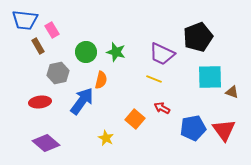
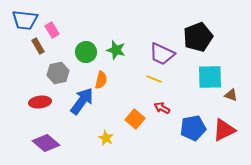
green star: moved 2 px up
brown triangle: moved 1 px left, 3 px down
red triangle: rotated 40 degrees clockwise
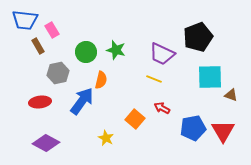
red triangle: moved 1 px left, 1 px down; rotated 35 degrees counterclockwise
purple diamond: rotated 12 degrees counterclockwise
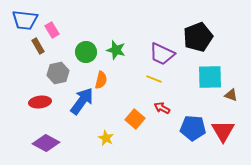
blue pentagon: rotated 15 degrees clockwise
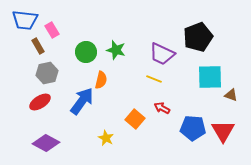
gray hexagon: moved 11 px left
red ellipse: rotated 25 degrees counterclockwise
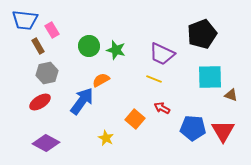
black pentagon: moved 4 px right, 3 px up
green circle: moved 3 px right, 6 px up
orange semicircle: rotated 132 degrees counterclockwise
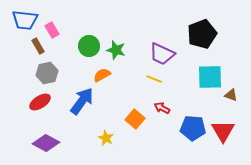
orange semicircle: moved 1 px right, 5 px up
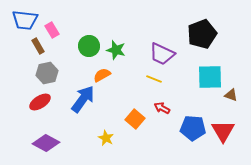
blue arrow: moved 1 px right, 2 px up
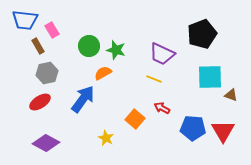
orange semicircle: moved 1 px right, 2 px up
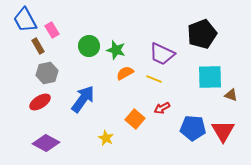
blue trapezoid: rotated 56 degrees clockwise
orange semicircle: moved 22 px right
red arrow: rotated 56 degrees counterclockwise
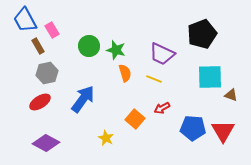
orange semicircle: rotated 102 degrees clockwise
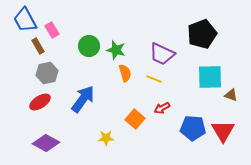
yellow star: rotated 28 degrees counterclockwise
